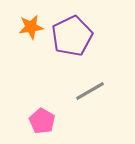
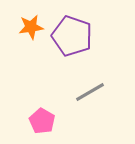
purple pentagon: rotated 27 degrees counterclockwise
gray line: moved 1 px down
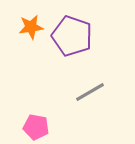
pink pentagon: moved 6 px left, 6 px down; rotated 20 degrees counterclockwise
